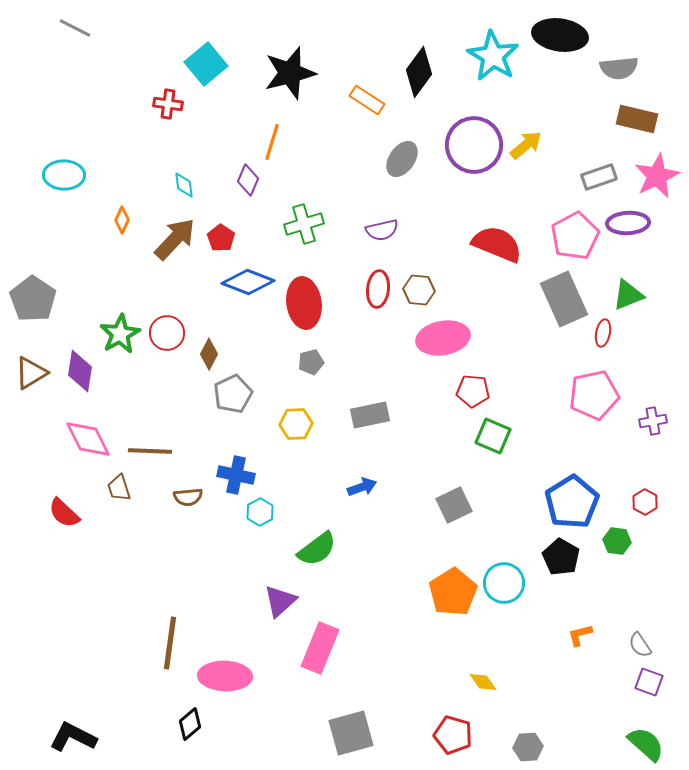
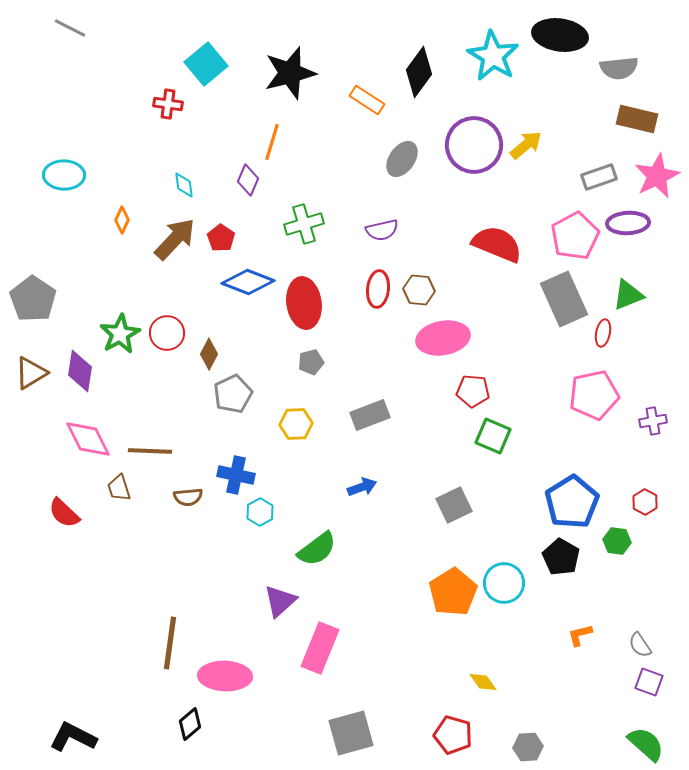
gray line at (75, 28): moved 5 px left
gray rectangle at (370, 415): rotated 9 degrees counterclockwise
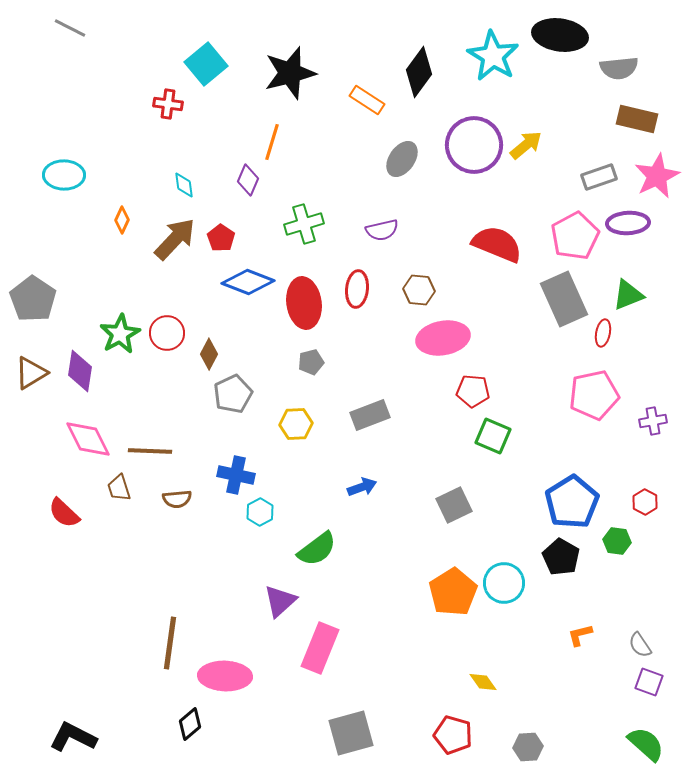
red ellipse at (378, 289): moved 21 px left
brown semicircle at (188, 497): moved 11 px left, 2 px down
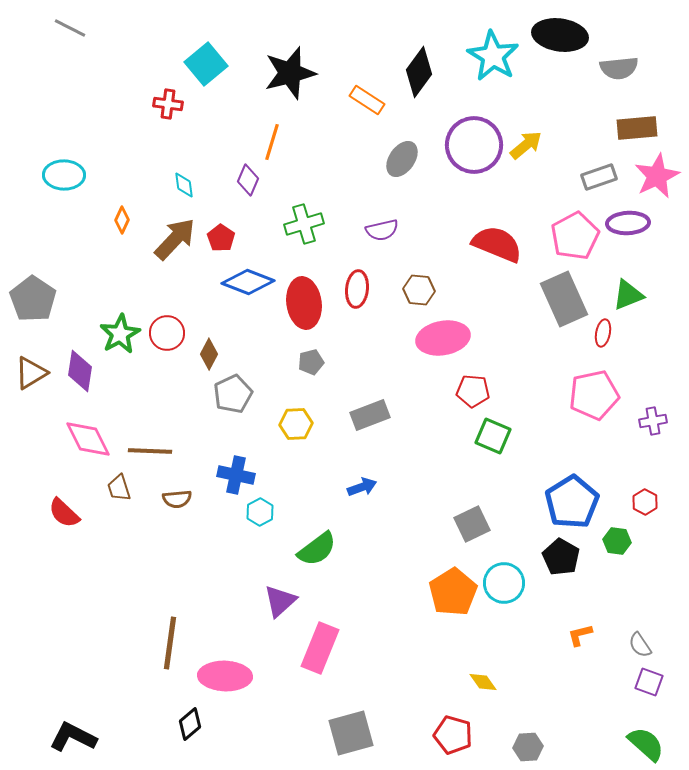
brown rectangle at (637, 119): moved 9 px down; rotated 18 degrees counterclockwise
gray square at (454, 505): moved 18 px right, 19 px down
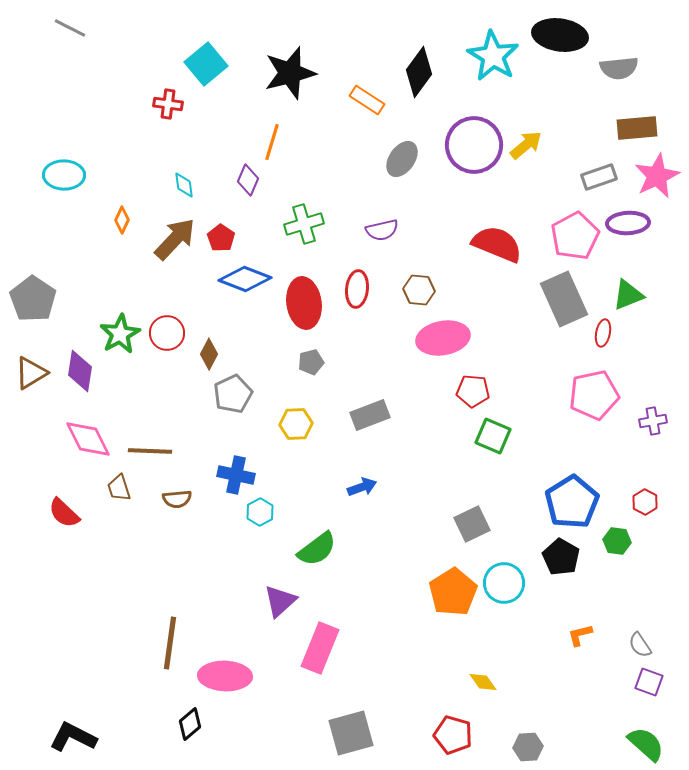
blue diamond at (248, 282): moved 3 px left, 3 px up
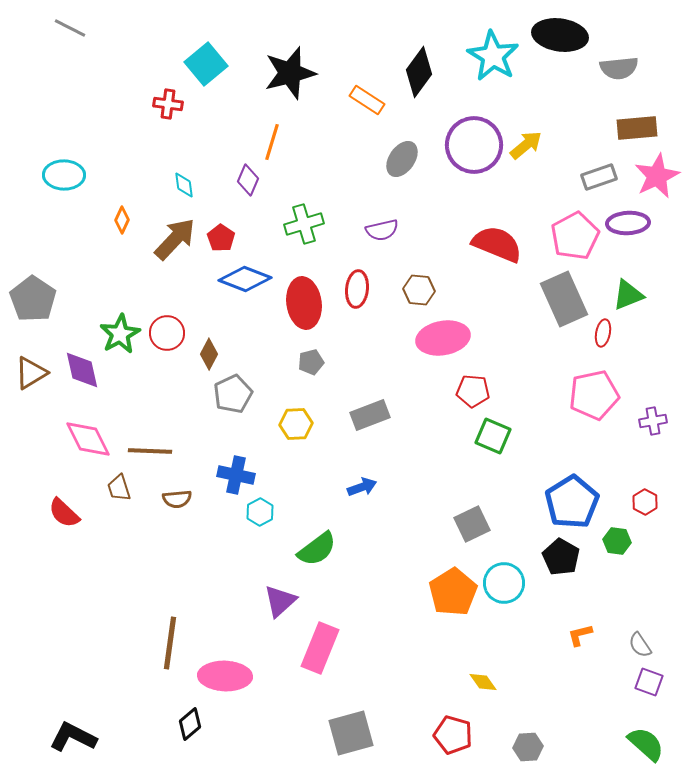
purple diamond at (80, 371): moved 2 px right, 1 px up; rotated 21 degrees counterclockwise
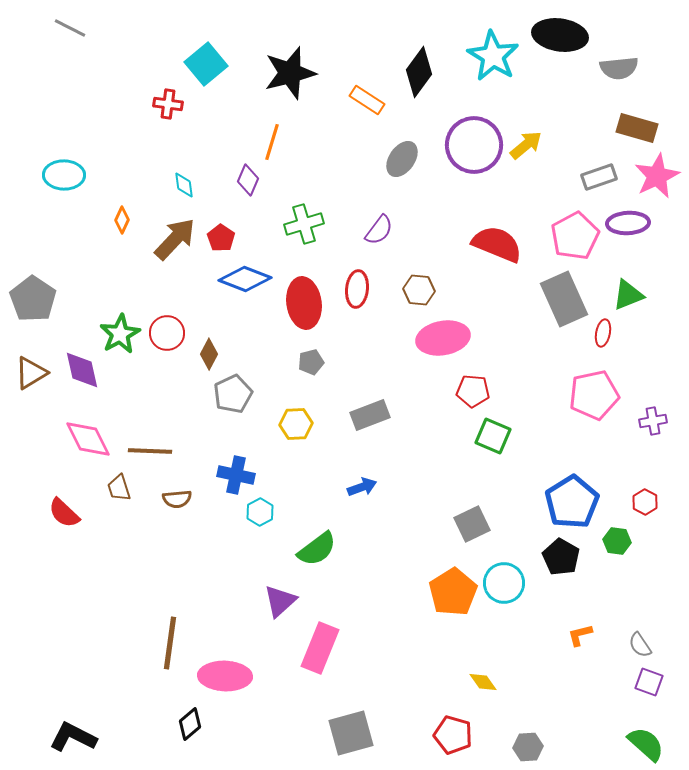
brown rectangle at (637, 128): rotated 21 degrees clockwise
purple semicircle at (382, 230): moved 3 px left; rotated 40 degrees counterclockwise
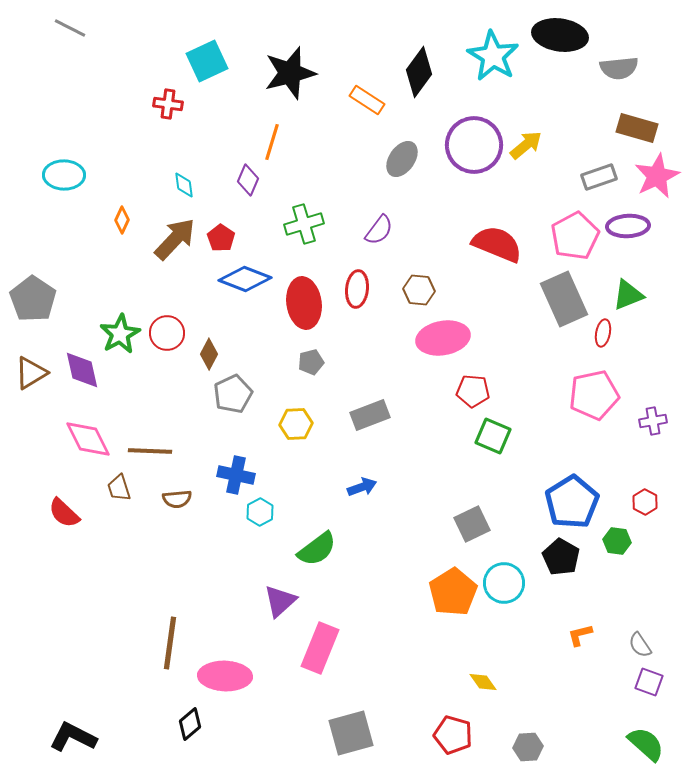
cyan square at (206, 64): moved 1 px right, 3 px up; rotated 15 degrees clockwise
purple ellipse at (628, 223): moved 3 px down
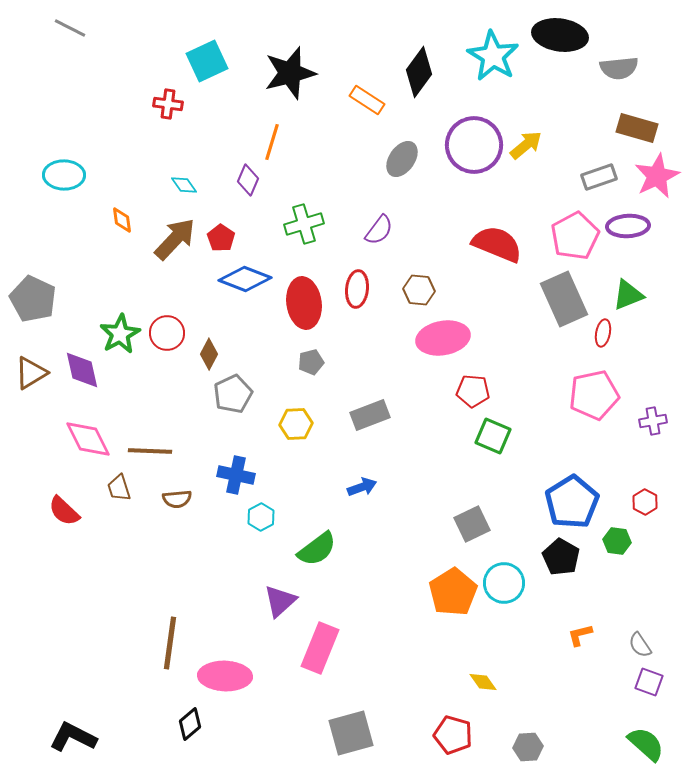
cyan diamond at (184, 185): rotated 28 degrees counterclockwise
orange diamond at (122, 220): rotated 32 degrees counterclockwise
gray pentagon at (33, 299): rotated 9 degrees counterclockwise
cyan hexagon at (260, 512): moved 1 px right, 5 px down
red semicircle at (64, 513): moved 2 px up
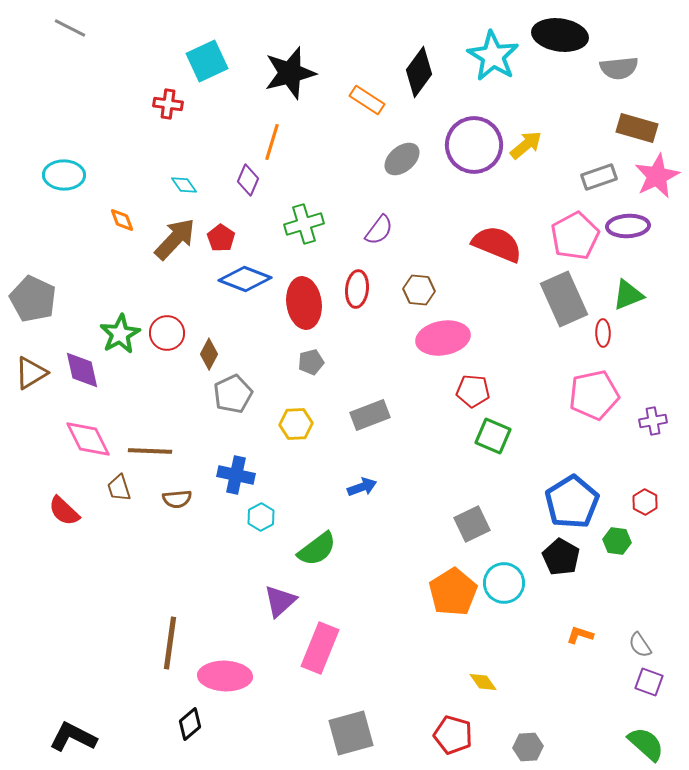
gray ellipse at (402, 159): rotated 15 degrees clockwise
orange diamond at (122, 220): rotated 12 degrees counterclockwise
red ellipse at (603, 333): rotated 12 degrees counterclockwise
orange L-shape at (580, 635): rotated 32 degrees clockwise
